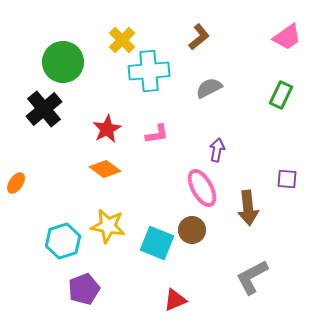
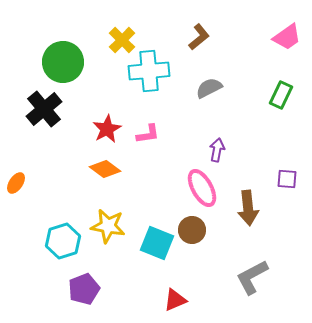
pink L-shape: moved 9 px left
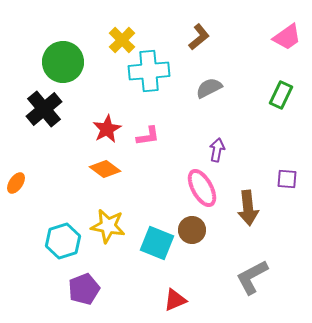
pink L-shape: moved 2 px down
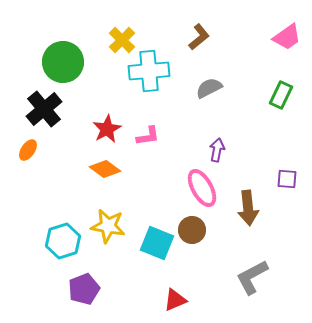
orange ellipse: moved 12 px right, 33 px up
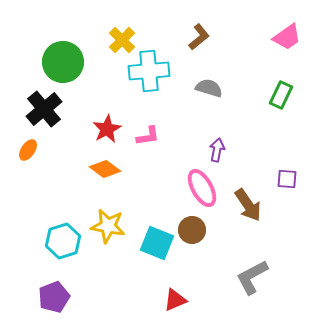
gray semicircle: rotated 44 degrees clockwise
brown arrow: moved 3 px up; rotated 28 degrees counterclockwise
purple pentagon: moved 30 px left, 8 px down
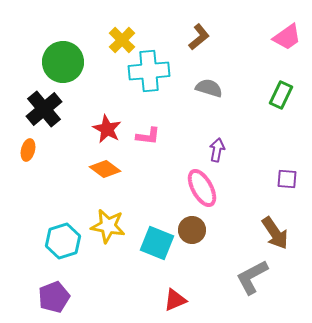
red star: rotated 16 degrees counterclockwise
pink L-shape: rotated 15 degrees clockwise
orange ellipse: rotated 20 degrees counterclockwise
brown arrow: moved 27 px right, 28 px down
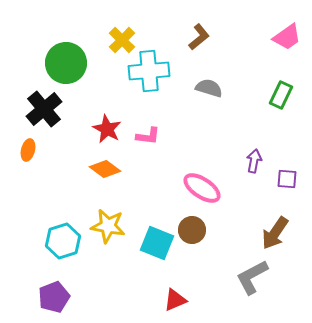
green circle: moved 3 px right, 1 px down
purple arrow: moved 37 px right, 11 px down
pink ellipse: rotated 27 degrees counterclockwise
brown arrow: rotated 68 degrees clockwise
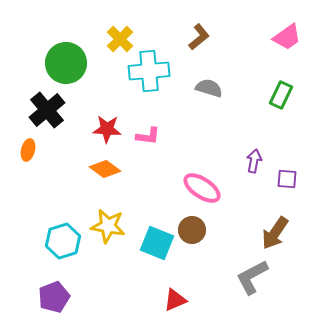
yellow cross: moved 2 px left, 1 px up
black cross: moved 3 px right, 1 px down
red star: rotated 24 degrees counterclockwise
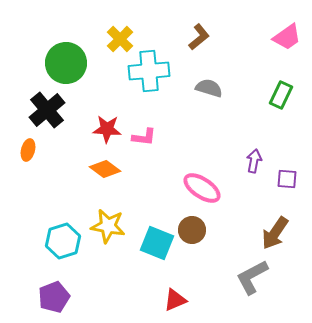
pink L-shape: moved 4 px left, 1 px down
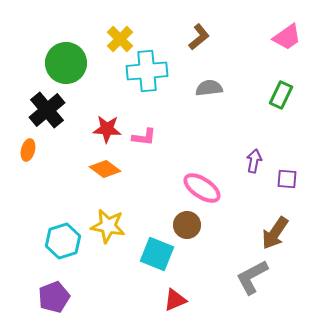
cyan cross: moved 2 px left
gray semicircle: rotated 24 degrees counterclockwise
brown circle: moved 5 px left, 5 px up
cyan square: moved 11 px down
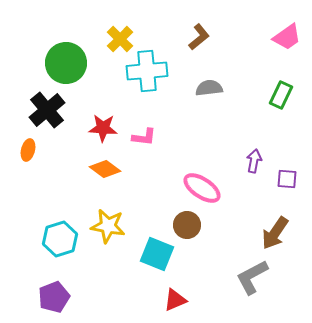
red star: moved 4 px left, 1 px up
cyan hexagon: moved 3 px left, 2 px up
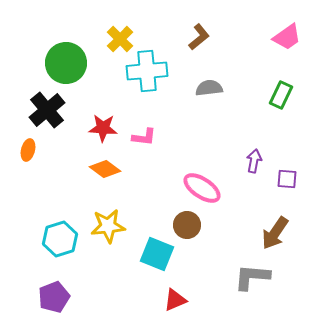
yellow star: rotated 16 degrees counterclockwise
gray L-shape: rotated 33 degrees clockwise
